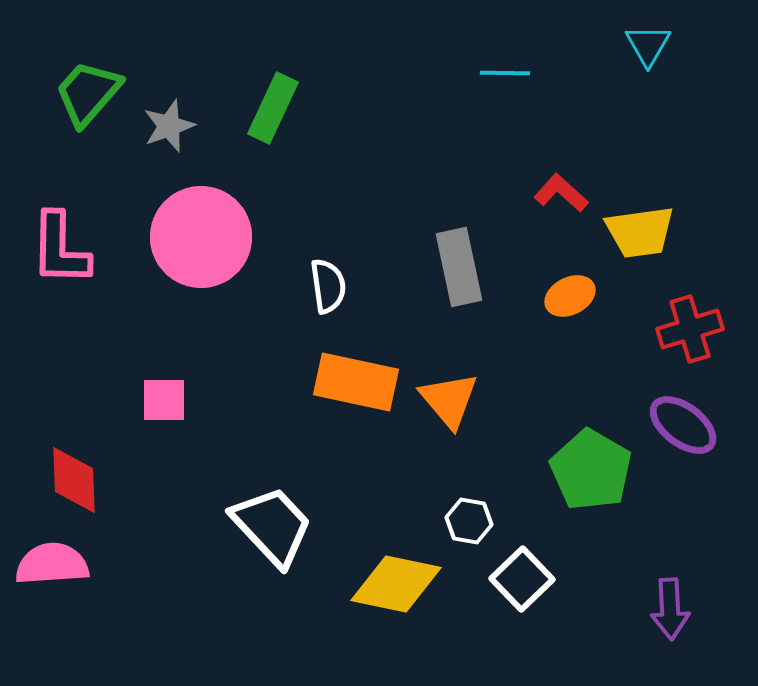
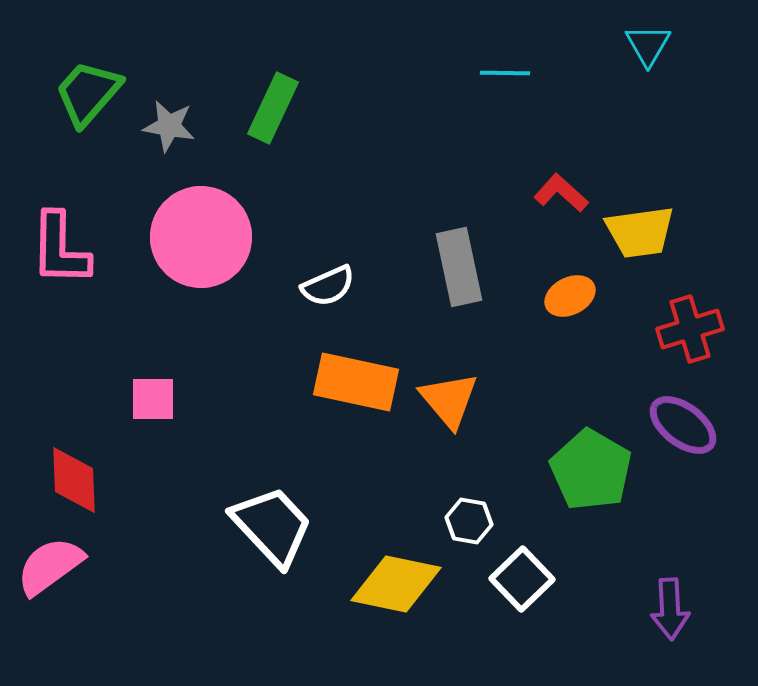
gray star: rotated 30 degrees clockwise
white semicircle: rotated 74 degrees clockwise
pink square: moved 11 px left, 1 px up
pink semicircle: moved 2 px left, 2 px down; rotated 32 degrees counterclockwise
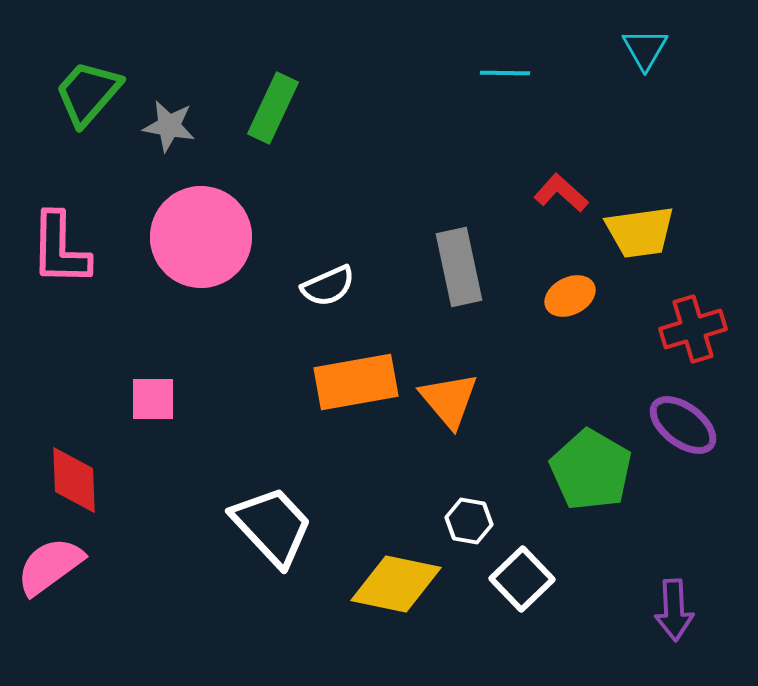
cyan triangle: moved 3 px left, 4 px down
red cross: moved 3 px right
orange rectangle: rotated 22 degrees counterclockwise
purple arrow: moved 4 px right, 1 px down
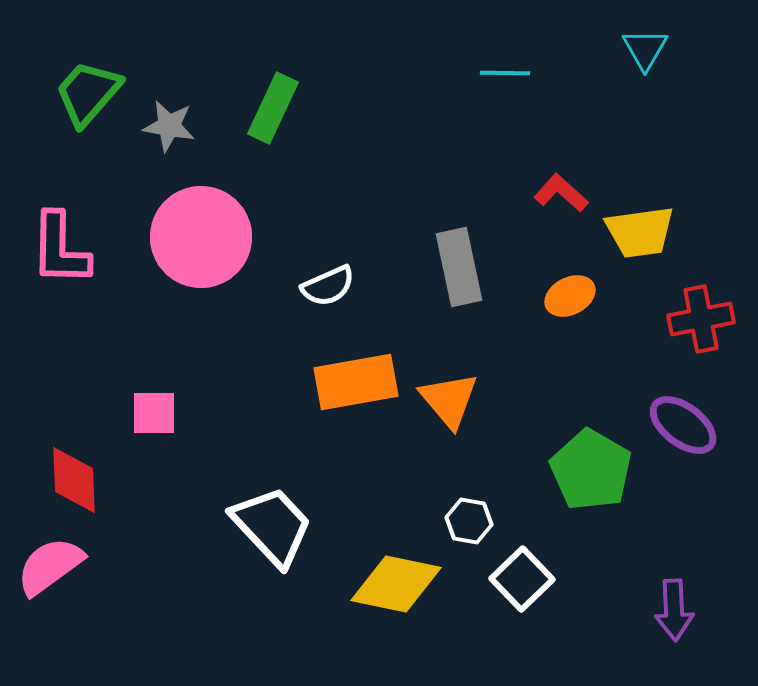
red cross: moved 8 px right, 10 px up; rotated 6 degrees clockwise
pink square: moved 1 px right, 14 px down
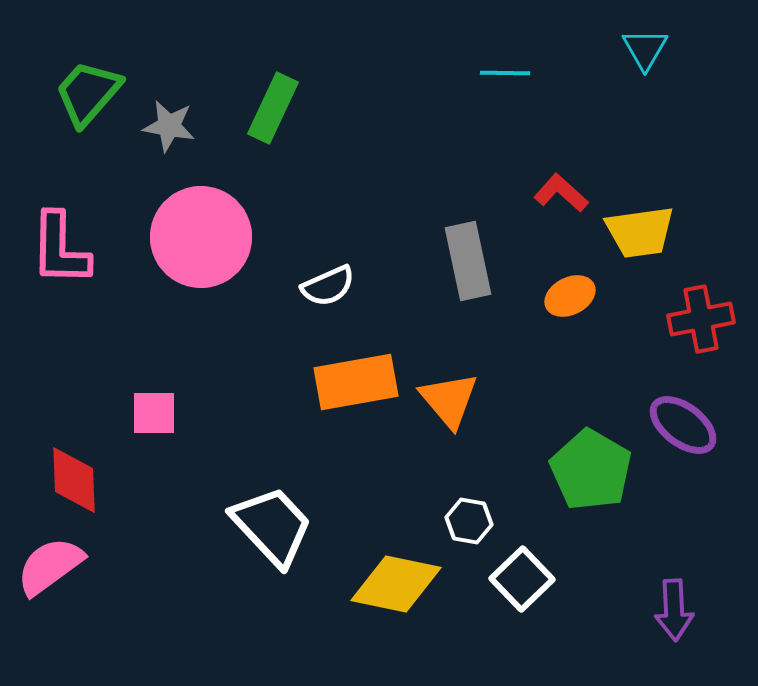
gray rectangle: moved 9 px right, 6 px up
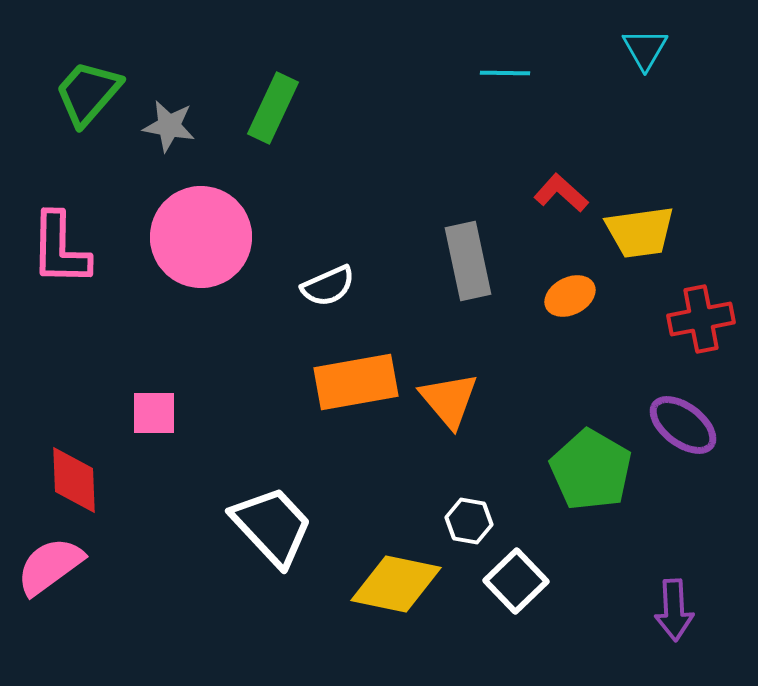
white square: moved 6 px left, 2 px down
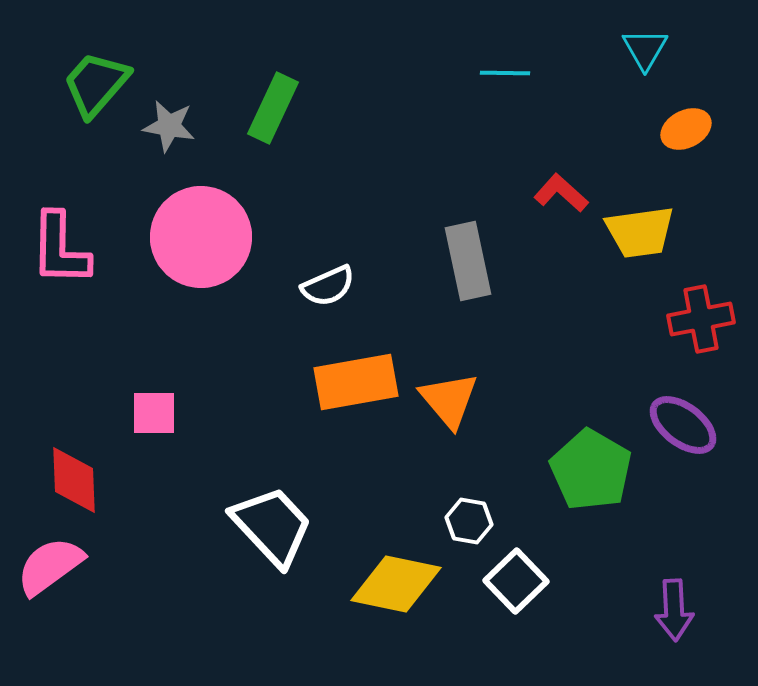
green trapezoid: moved 8 px right, 9 px up
orange ellipse: moved 116 px right, 167 px up
